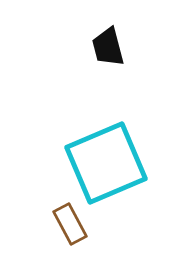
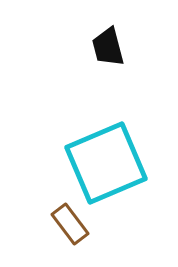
brown rectangle: rotated 9 degrees counterclockwise
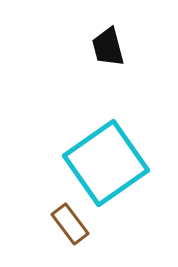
cyan square: rotated 12 degrees counterclockwise
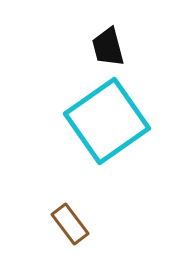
cyan square: moved 1 px right, 42 px up
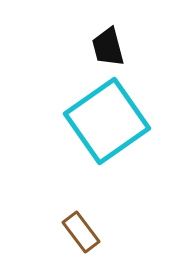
brown rectangle: moved 11 px right, 8 px down
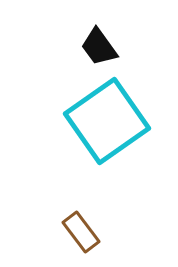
black trapezoid: moved 9 px left; rotated 21 degrees counterclockwise
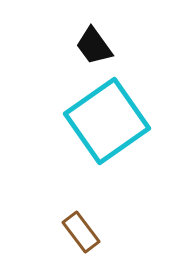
black trapezoid: moved 5 px left, 1 px up
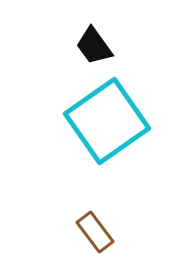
brown rectangle: moved 14 px right
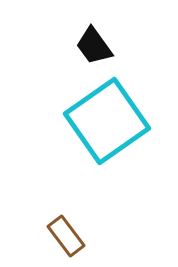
brown rectangle: moved 29 px left, 4 px down
